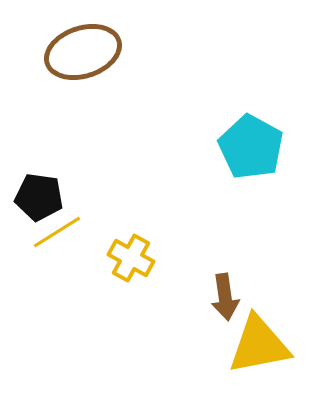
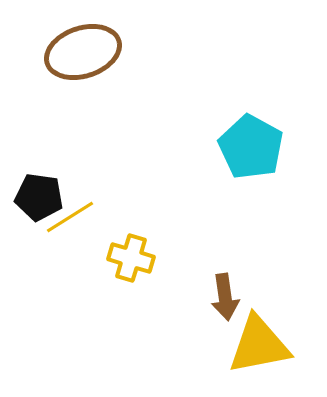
yellow line: moved 13 px right, 15 px up
yellow cross: rotated 12 degrees counterclockwise
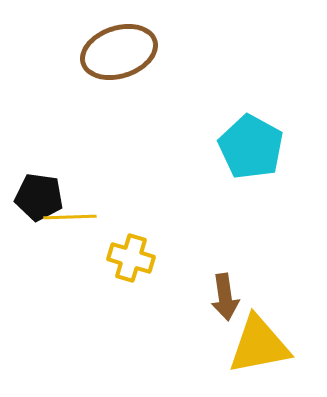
brown ellipse: moved 36 px right
yellow line: rotated 30 degrees clockwise
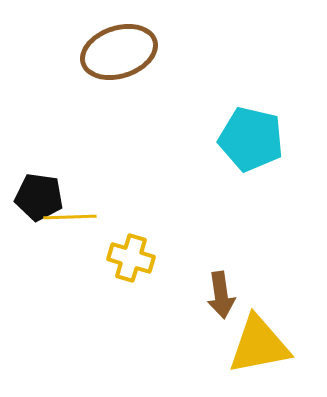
cyan pentagon: moved 8 px up; rotated 16 degrees counterclockwise
brown arrow: moved 4 px left, 2 px up
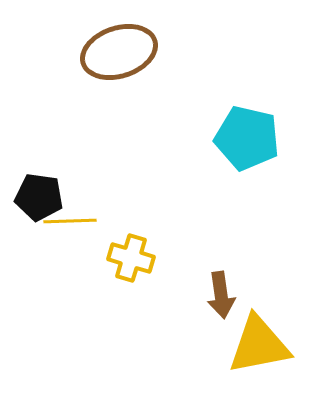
cyan pentagon: moved 4 px left, 1 px up
yellow line: moved 4 px down
